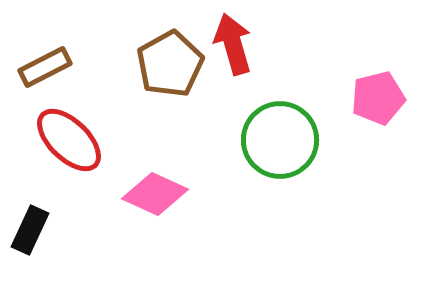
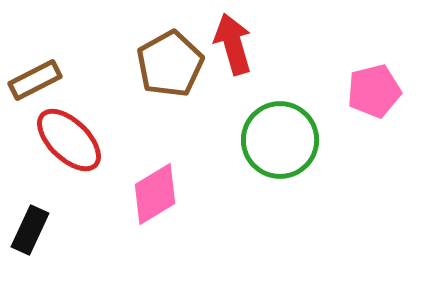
brown rectangle: moved 10 px left, 13 px down
pink pentagon: moved 4 px left, 7 px up
pink diamond: rotated 56 degrees counterclockwise
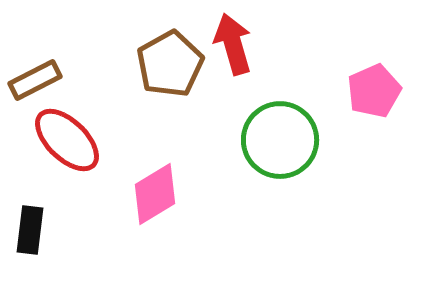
pink pentagon: rotated 10 degrees counterclockwise
red ellipse: moved 2 px left
black rectangle: rotated 18 degrees counterclockwise
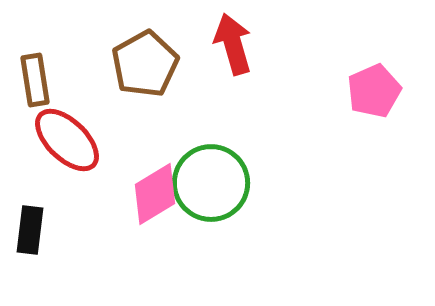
brown pentagon: moved 25 px left
brown rectangle: rotated 72 degrees counterclockwise
green circle: moved 69 px left, 43 px down
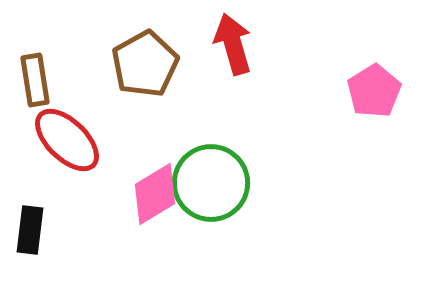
pink pentagon: rotated 8 degrees counterclockwise
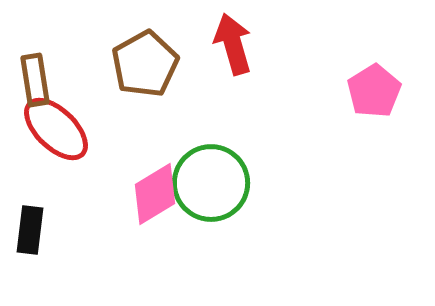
red ellipse: moved 11 px left, 11 px up
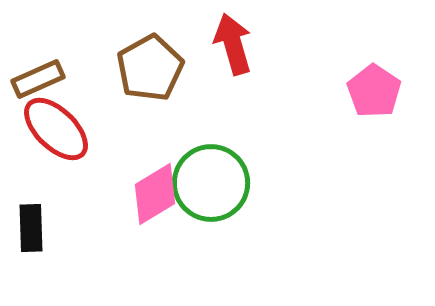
brown pentagon: moved 5 px right, 4 px down
brown rectangle: moved 3 px right, 1 px up; rotated 75 degrees clockwise
pink pentagon: rotated 6 degrees counterclockwise
black rectangle: moved 1 px right, 2 px up; rotated 9 degrees counterclockwise
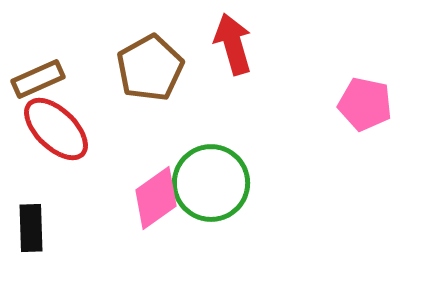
pink pentagon: moved 9 px left, 13 px down; rotated 22 degrees counterclockwise
pink diamond: moved 1 px right, 4 px down; rotated 4 degrees counterclockwise
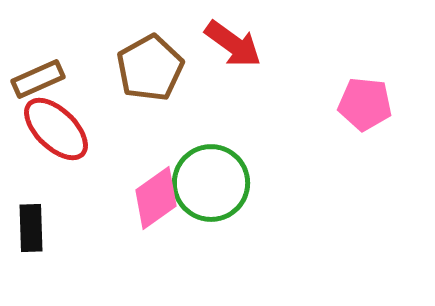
red arrow: rotated 142 degrees clockwise
pink pentagon: rotated 6 degrees counterclockwise
